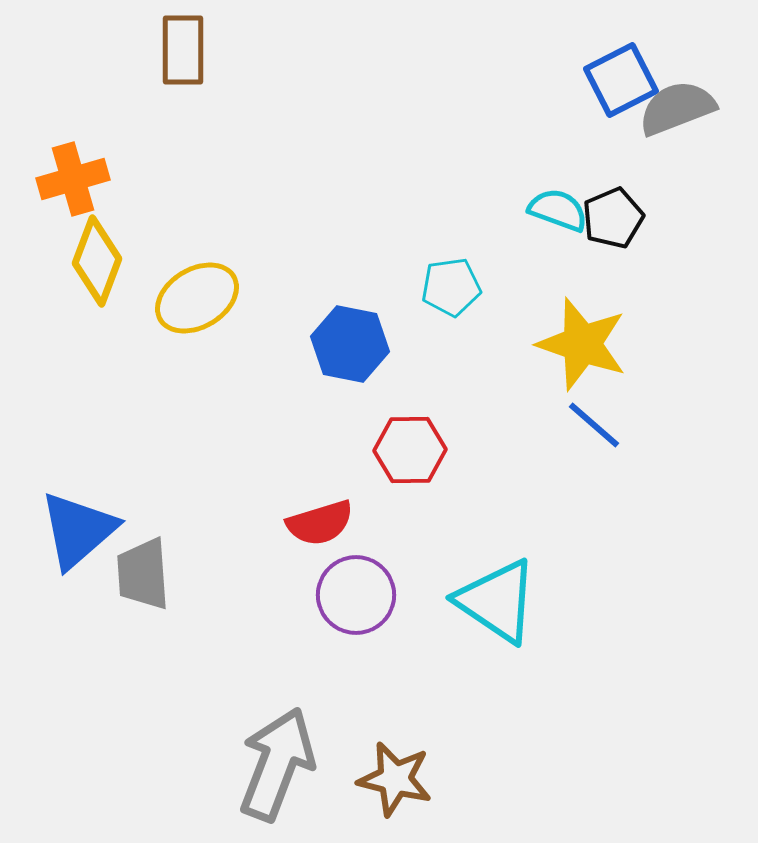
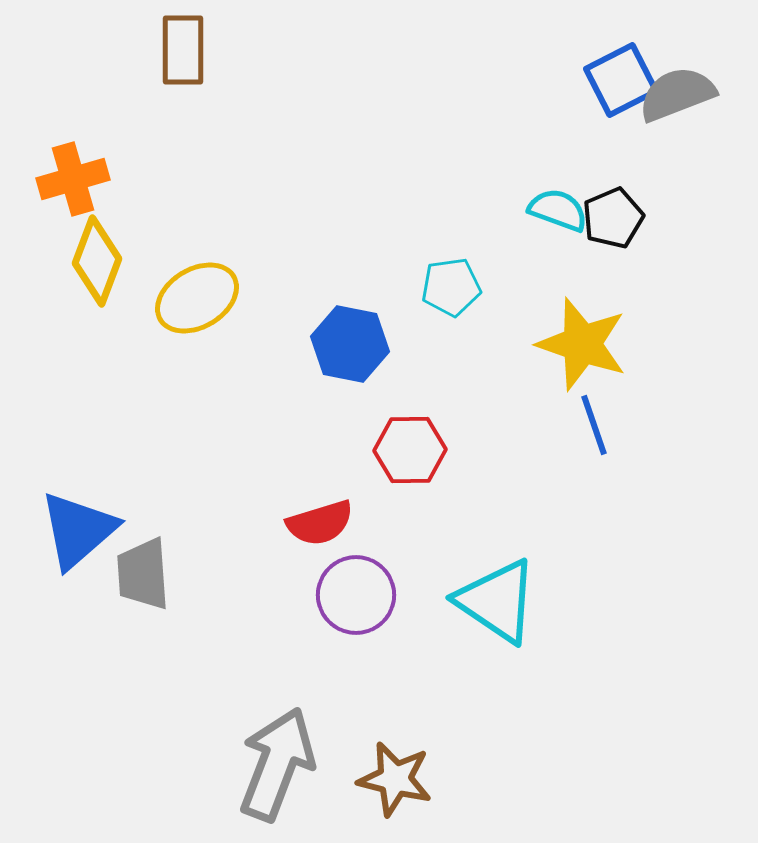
gray semicircle: moved 14 px up
blue line: rotated 30 degrees clockwise
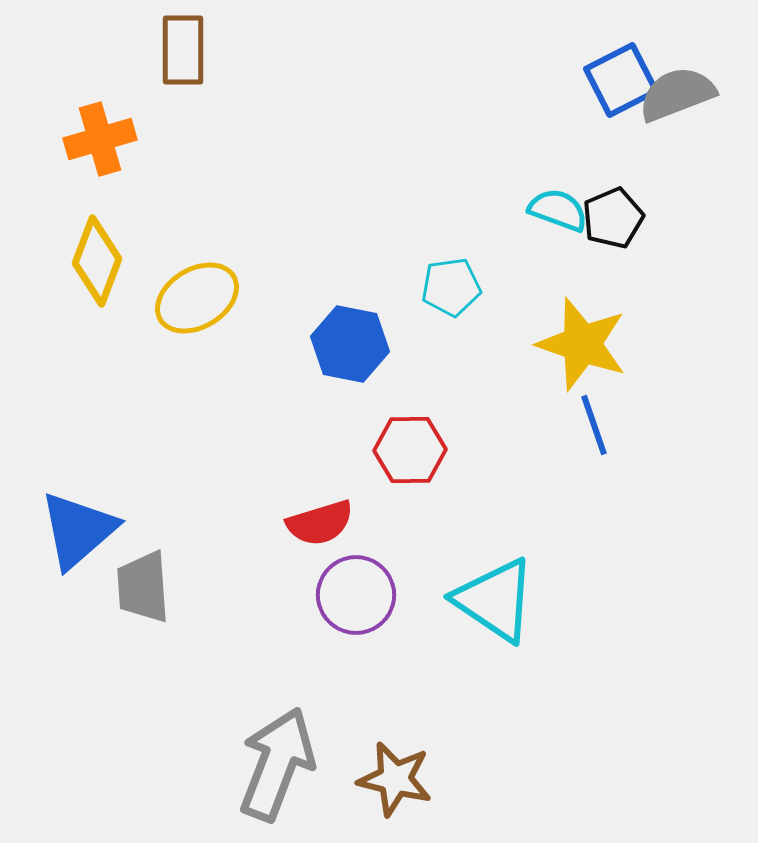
orange cross: moved 27 px right, 40 px up
gray trapezoid: moved 13 px down
cyan triangle: moved 2 px left, 1 px up
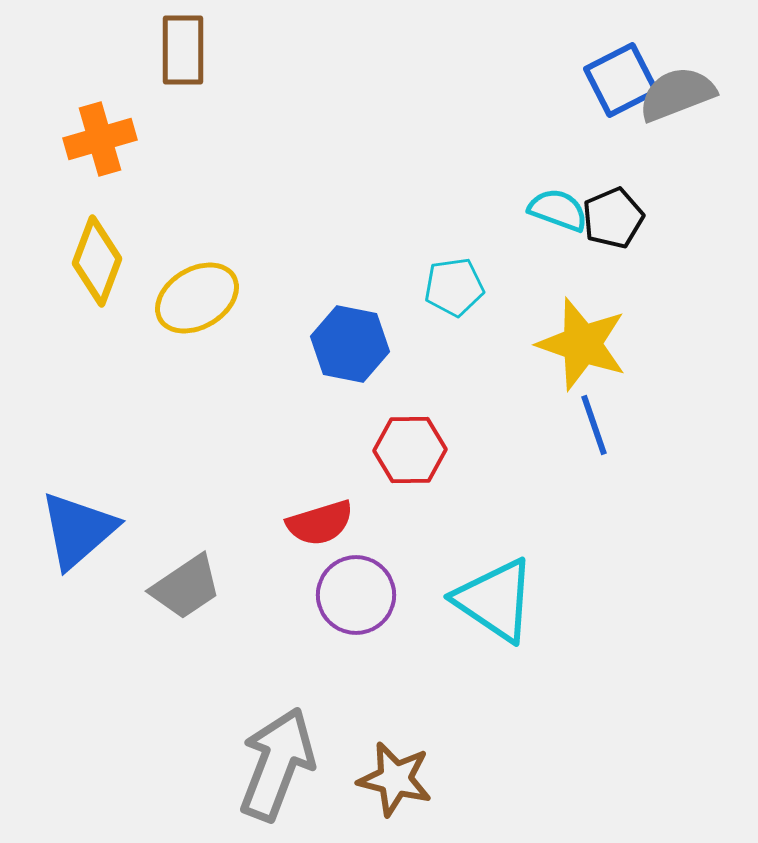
cyan pentagon: moved 3 px right
gray trapezoid: moved 43 px right; rotated 120 degrees counterclockwise
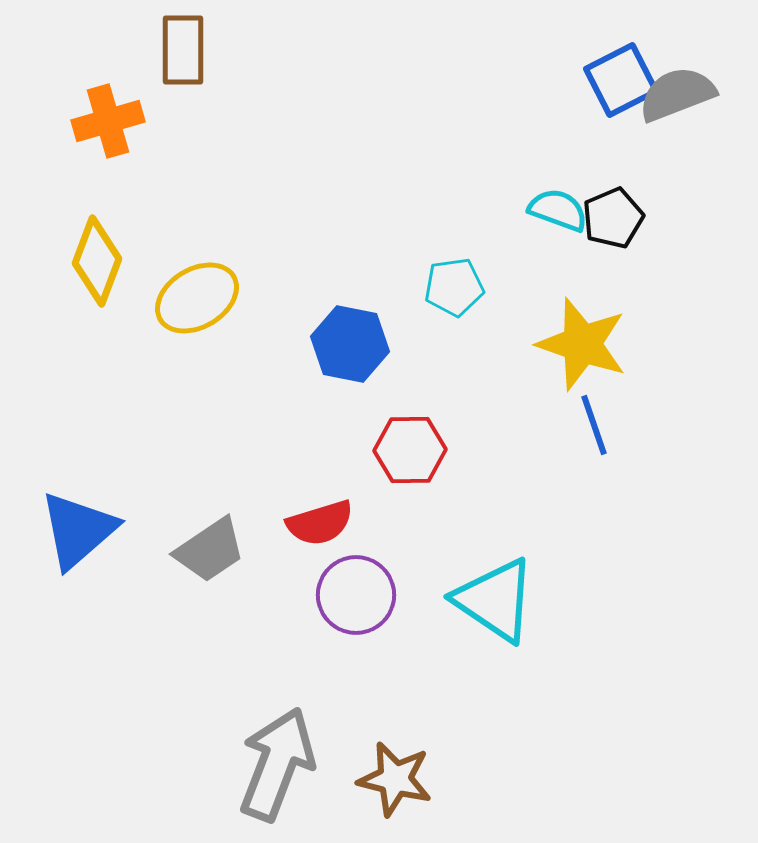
orange cross: moved 8 px right, 18 px up
gray trapezoid: moved 24 px right, 37 px up
